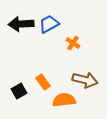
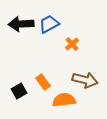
orange cross: moved 1 px left, 1 px down; rotated 16 degrees clockwise
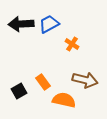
orange cross: rotated 16 degrees counterclockwise
orange semicircle: rotated 20 degrees clockwise
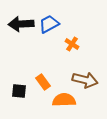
black square: rotated 35 degrees clockwise
orange semicircle: rotated 15 degrees counterclockwise
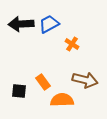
orange semicircle: moved 2 px left
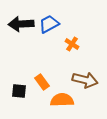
orange rectangle: moved 1 px left
